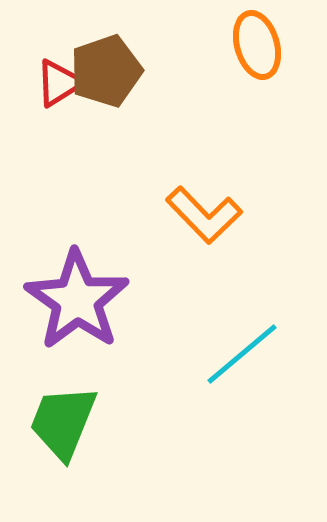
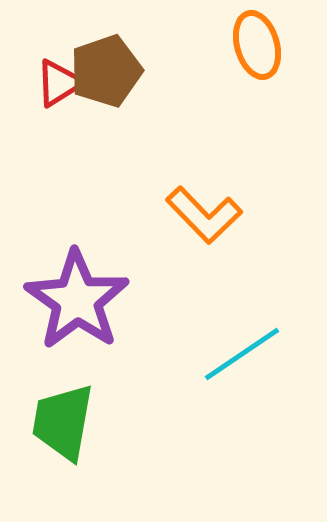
cyan line: rotated 6 degrees clockwise
green trapezoid: rotated 12 degrees counterclockwise
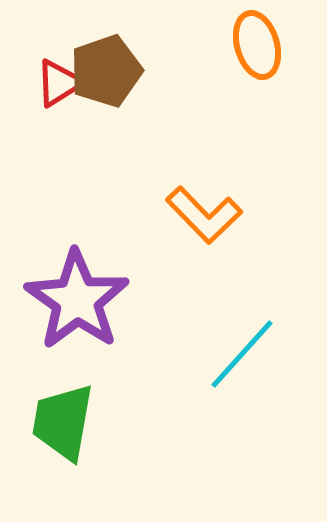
cyan line: rotated 14 degrees counterclockwise
